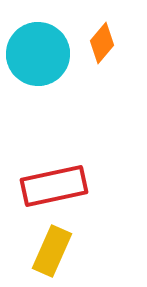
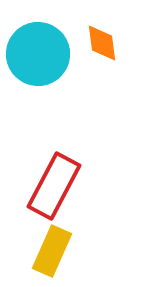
orange diamond: rotated 48 degrees counterclockwise
red rectangle: rotated 50 degrees counterclockwise
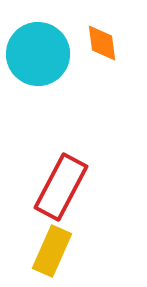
red rectangle: moved 7 px right, 1 px down
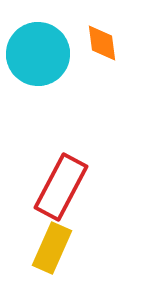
yellow rectangle: moved 3 px up
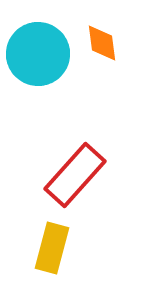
red rectangle: moved 14 px right, 12 px up; rotated 14 degrees clockwise
yellow rectangle: rotated 9 degrees counterclockwise
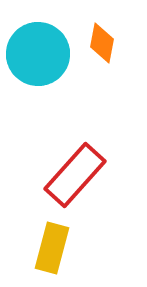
orange diamond: rotated 18 degrees clockwise
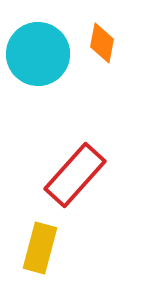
yellow rectangle: moved 12 px left
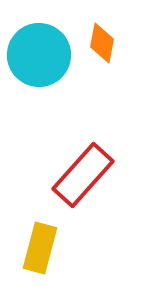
cyan circle: moved 1 px right, 1 px down
red rectangle: moved 8 px right
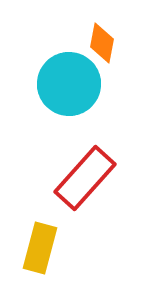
cyan circle: moved 30 px right, 29 px down
red rectangle: moved 2 px right, 3 px down
